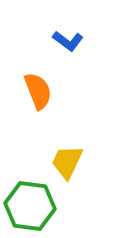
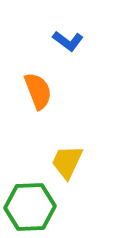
green hexagon: moved 1 px down; rotated 9 degrees counterclockwise
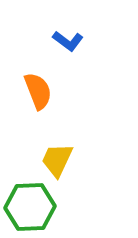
yellow trapezoid: moved 10 px left, 2 px up
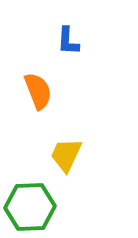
blue L-shape: rotated 56 degrees clockwise
yellow trapezoid: moved 9 px right, 5 px up
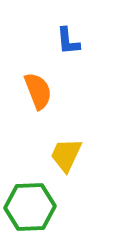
blue L-shape: rotated 8 degrees counterclockwise
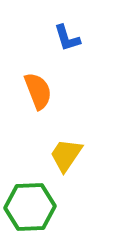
blue L-shape: moved 1 px left, 3 px up; rotated 12 degrees counterclockwise
yellow trapezoid: rotated 9 degrees clockwise
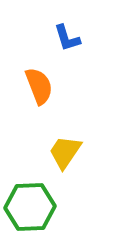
orange semicircle: moved 1 px right, 5 px up
yellow trapezoid: moved 1 px left, 3 px up
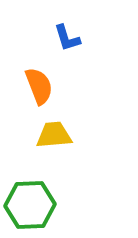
yellow trapezoid: moved 11 px left, 17 px up; rotated 51 degrees clockwise
green hexagon: moved 2 px up
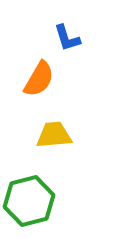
orange semicircle: moved 7 px up; rotated 51 degrees clockwise
green hexagon: moved 1 px left, 4 px up; rotated 12 degrees counterclockwise
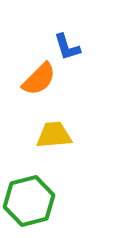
blue L-shape: moved 9 px down
orange semicircle: rotated 15 degrees clockwise
